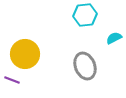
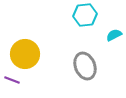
cyan semicircle: moved 3 px up
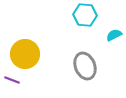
cyan hexagon: rotated 10 degrees clockwise
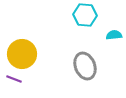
cyan semicircle: rotated 21 degrees clockwise
yellow circle: moved 3 px left
purple line: moved 2 px right, 1 px up
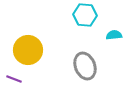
yellow circle: moved 6 px right, 4 px up
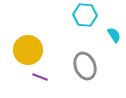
cyan semicircle: rotated 63 degrees clockwise
purple line: moved 26 px right, 2 px up
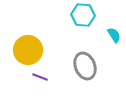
cyan hexagon: moved 2 px left
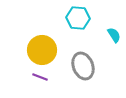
cyan hexagon: moved 5 px left, 3 px down
yellow circle: moved 14 px right
gray ellipse: moved 2 px left
